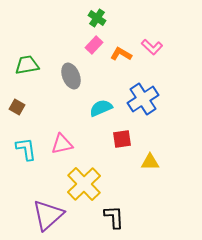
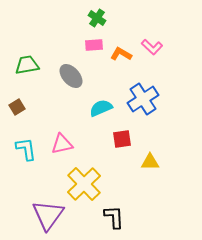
pink rectangle: rotated 42 degrees clockwise
gray ellipse: rotated 20 degrees counterclockwise
brown square: rotated 28 degrees clockwise
purple triangle: rotated 12 degrees counterclockwise
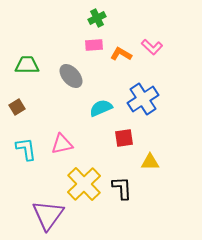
green cross: rotated 30 degrees clockwise
green trapezoid: rotated 10 degrees clockwise
red square: moved 2 px right, 1 px up
black L-shape: moved 8 px right, 29 px up
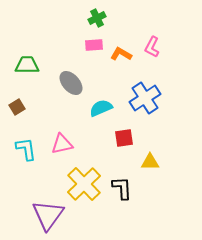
pink L-shape: rotated 75 degrees clockwise
gray ellipse: moved 7 px down
blue cross: moved 2 px right, 1 px up
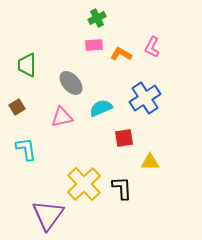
green trapezoid: rotated 90 degrees counterclockwise
pink triangle: moved 27 px up
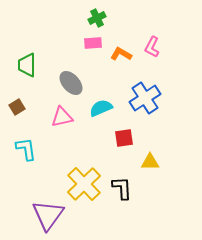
pink rectangle: moved 1 px left, 2 px up
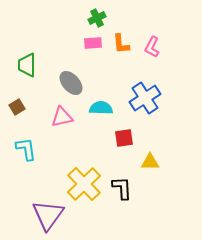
orange L-shape: moved 10 px up; rotated 125 degrees counterclockwise
cyan semicircle: rotated 25 degrees clockwise
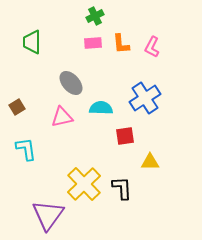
green cross: moved 2 px left, 2 px up
green trapezoid: moved 5 px right, 23 px up
red square: moved 1 px right, 2 px up
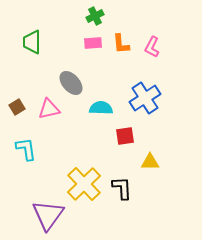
pink triangle: moved 13 px left, 8 px up
